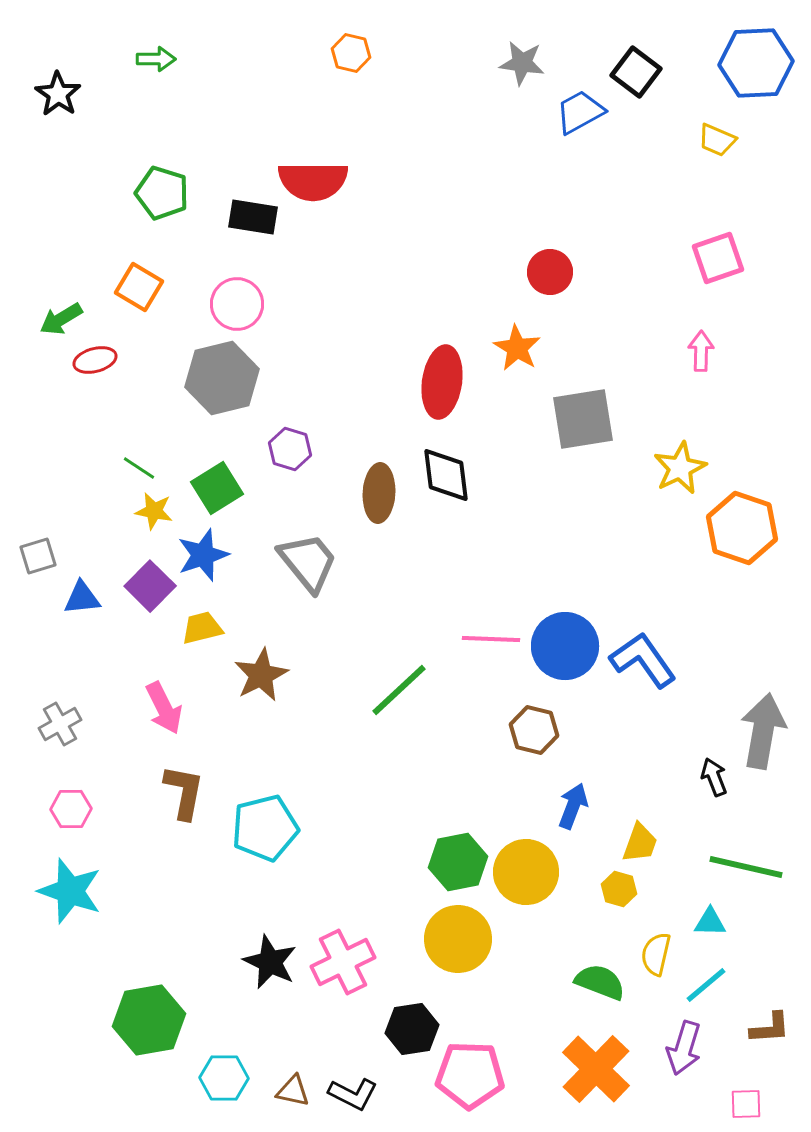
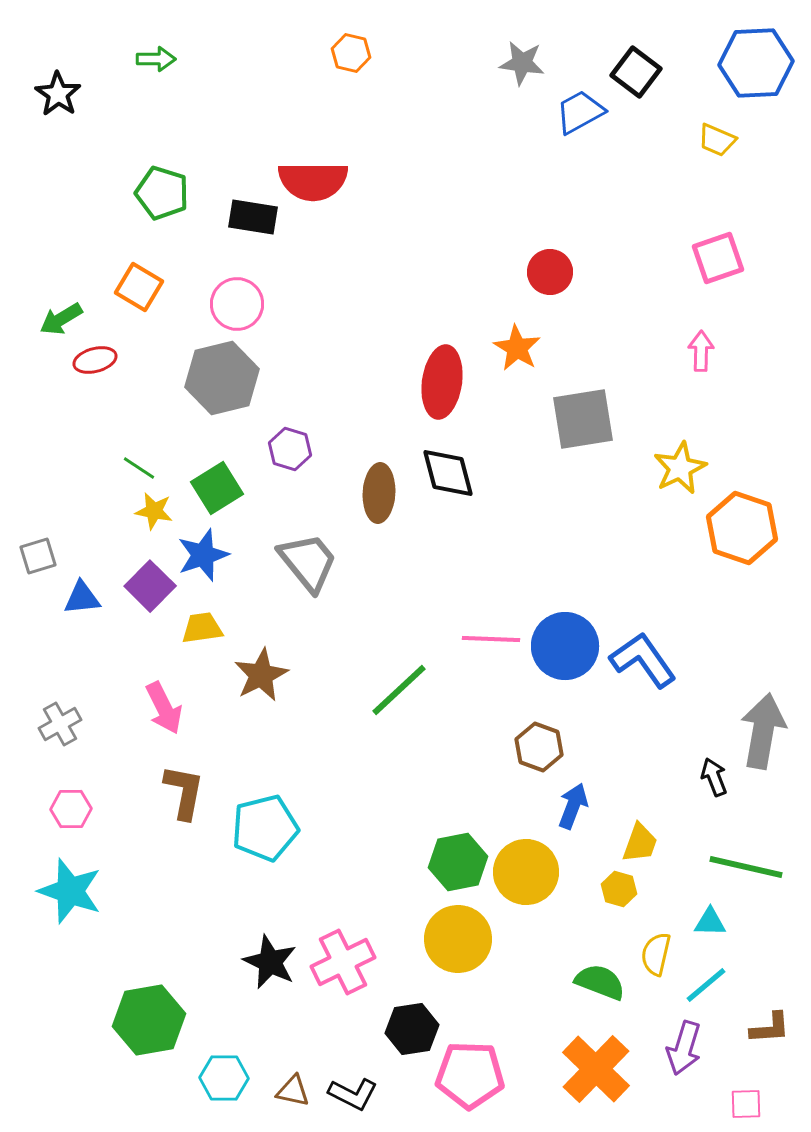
black diamond at (446, 475): moved 2 px right, 2 px up; rotated 8 degrees counterclockwise
yellow trapezoid at (202, 628): rotated 6 degrees clockwise
brown hexagon at (534, 730): moved 5 px right, 17 px down; rotated 6 degrees clockwise
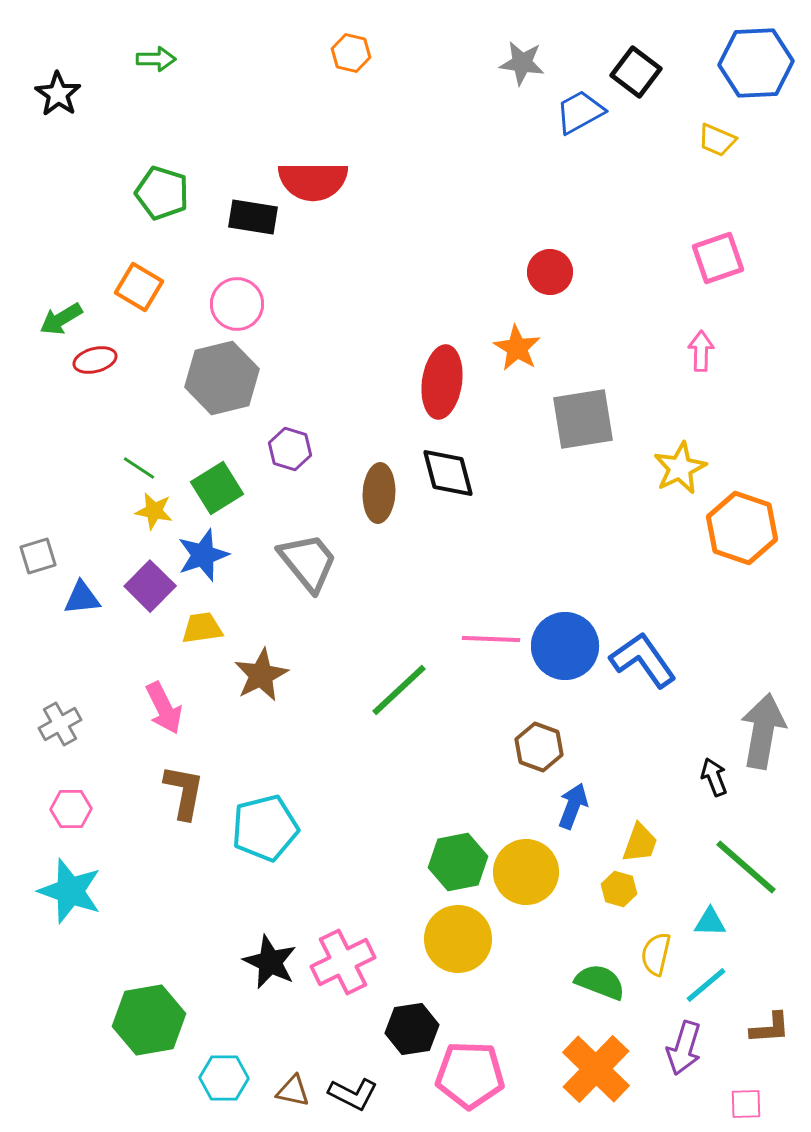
green line at (746, 867): rotated 28 degrees clockwise
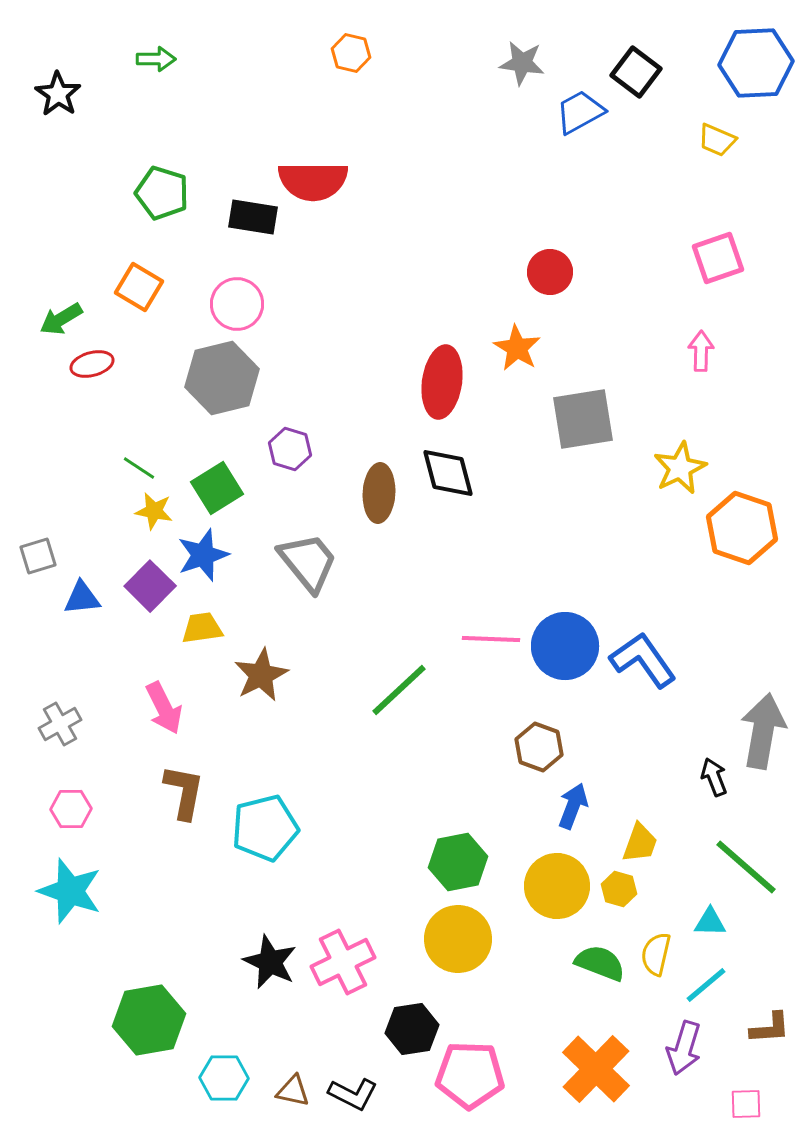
red ellipse at (95, 360): moved 3 px left, 4 px down
yellow circle at (526, 872): moved 31 px right, 14 px down
green semicircle at (600, 982): moved 19 px up
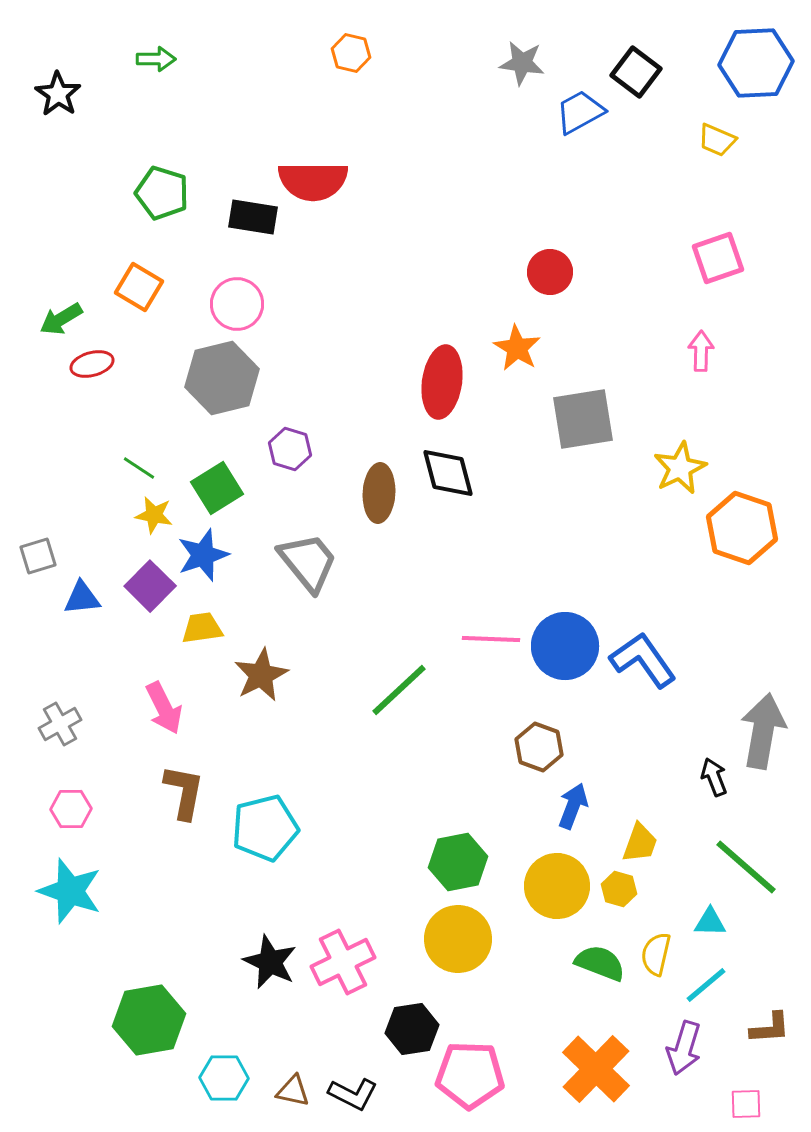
yellow star at (154, 511): moved 4 px down
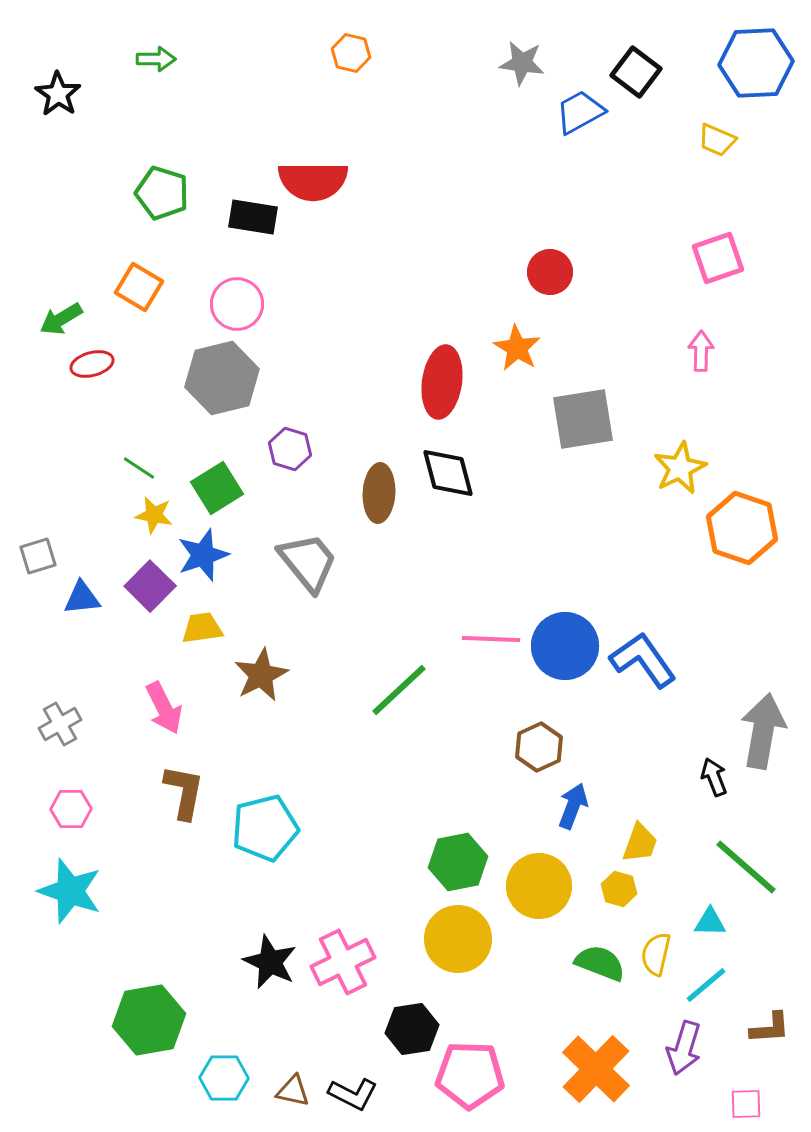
brown hexagon at (539, 747): rotated 15 degrees clockwise
yellow circle at (557, 886): moved 18 px left
